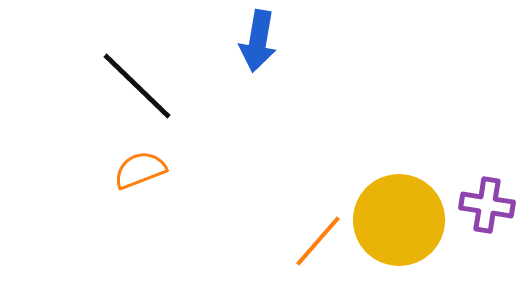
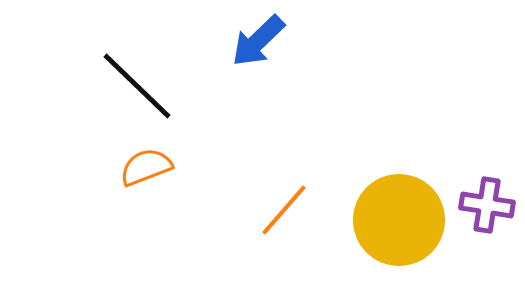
blue arrow: rotated 36 degrees clockwise
orange semicircle: moved 6 px right, 3 px up
orange line: moved 34 px left, 31 px up
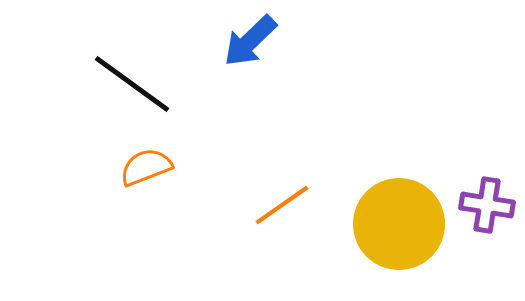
blue arrow: moved 8 px left
black line: moved 5 px left, 2 px up; rotated 8 degrees counterclockwise
orange line: moved 2 px left, 5 px up; rotated 14 degrees clockwise
yellow circle: moved 4 px down
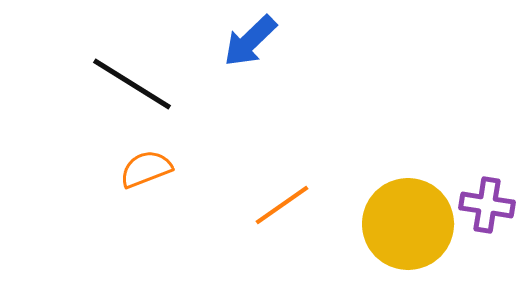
black line: rotated 4 degrees counterclockwise
orange semicircle: moved 2 px down
yellow circle: moved 9 px right
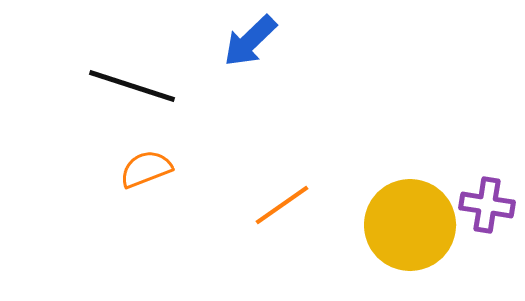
black line: moved 2 px down; rotated 14 degrees counterclockwise
yellow circle: moved 2 px right, 1 px down
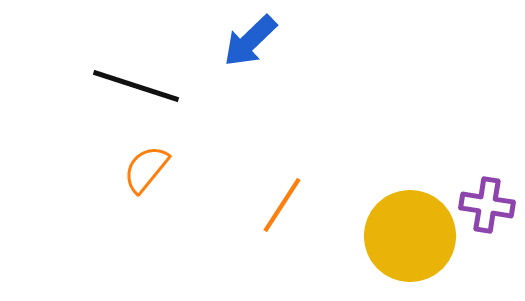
black line: moved 4 px right
orange semicircle: rotated 30 degrees counterclockwise
orange line: rotated 22 degrees counterclockwise
yellow circle: moved 11 px down
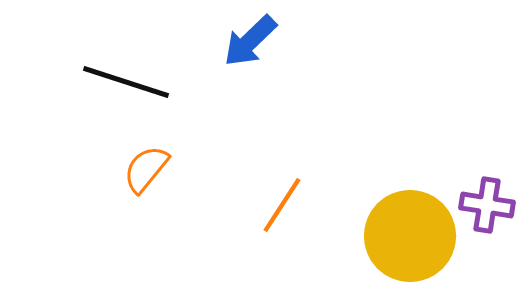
black line: moved 10 px left, 4 px up
